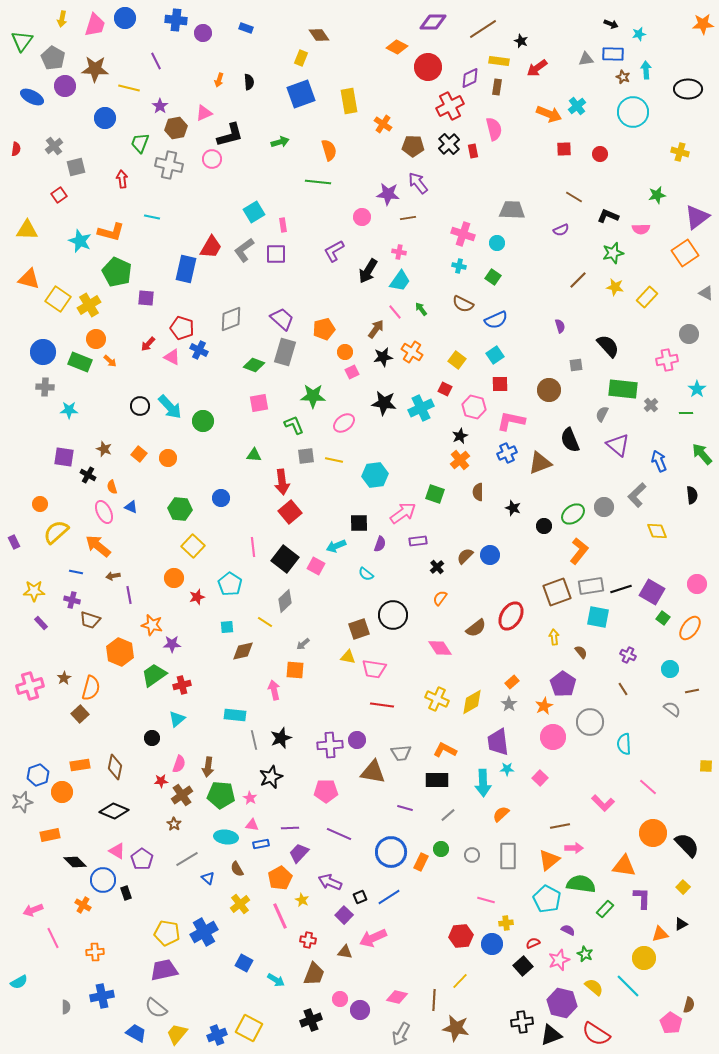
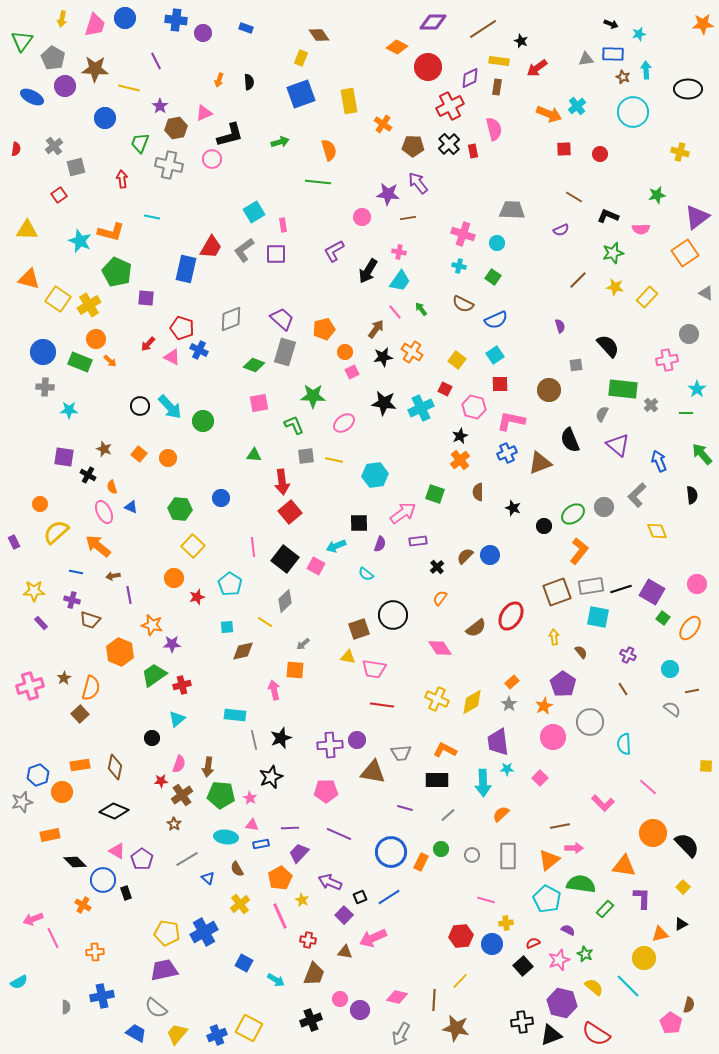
pink arrow at (33, 910): moved 9 px down
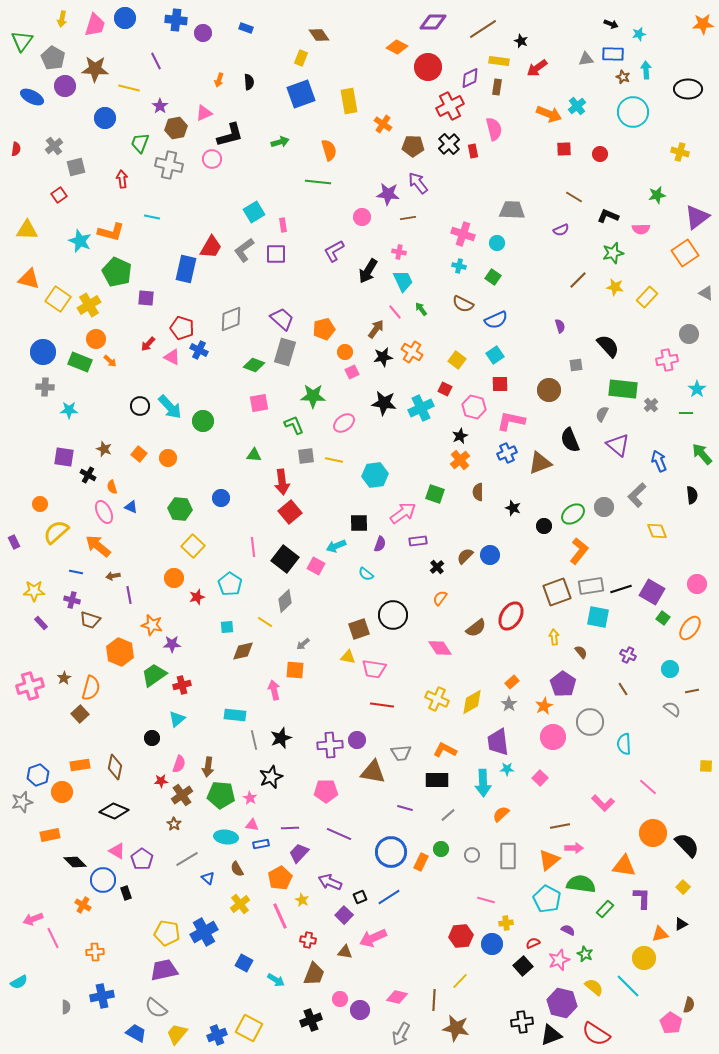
cyan trapezoid at (400, 281): moved 3 px right; rotated 60 degrees counterclockwise
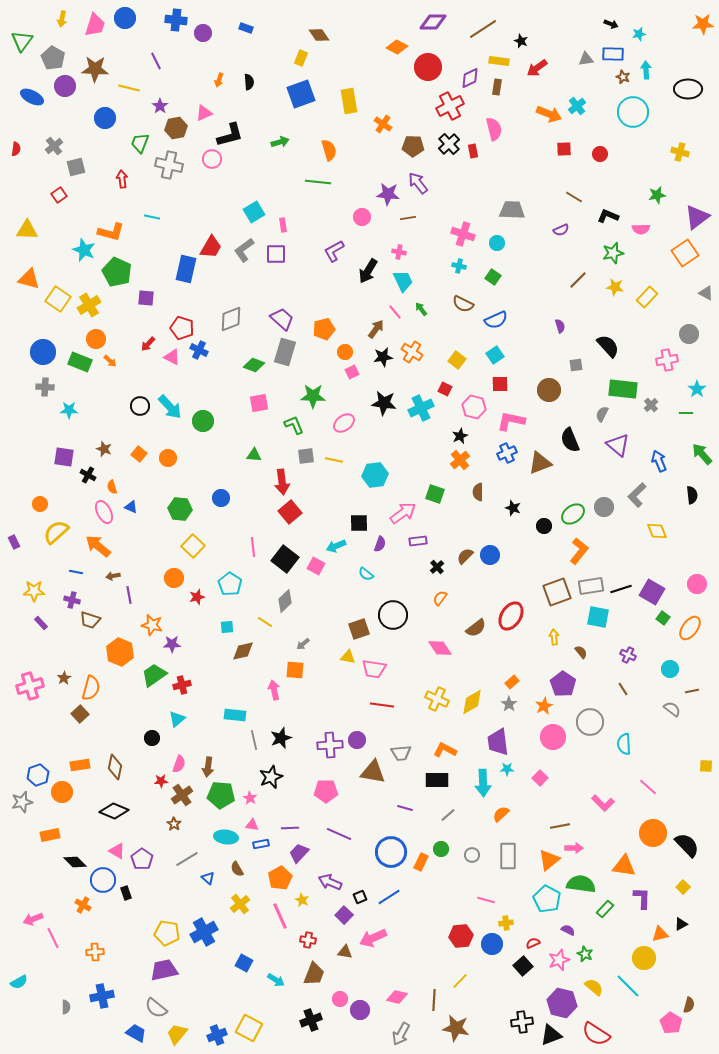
cyan star at (80, 241): moved 4 px right, 9 px down
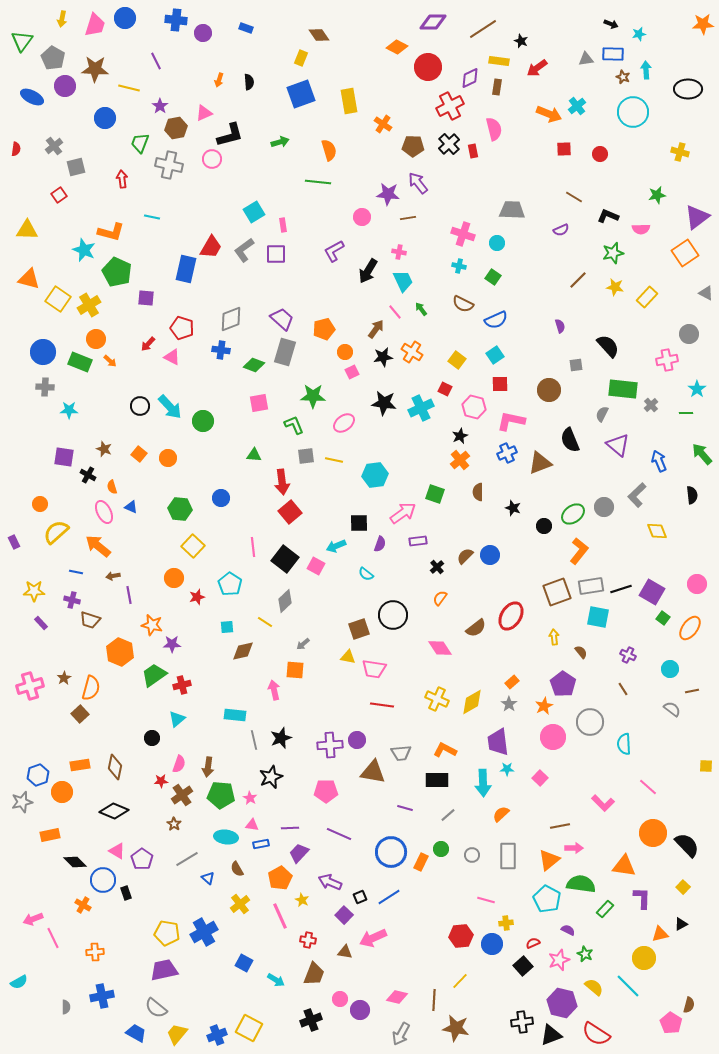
blue cross at (199, 350): moved 22 px right; rotated 18 degrees counterclockwise
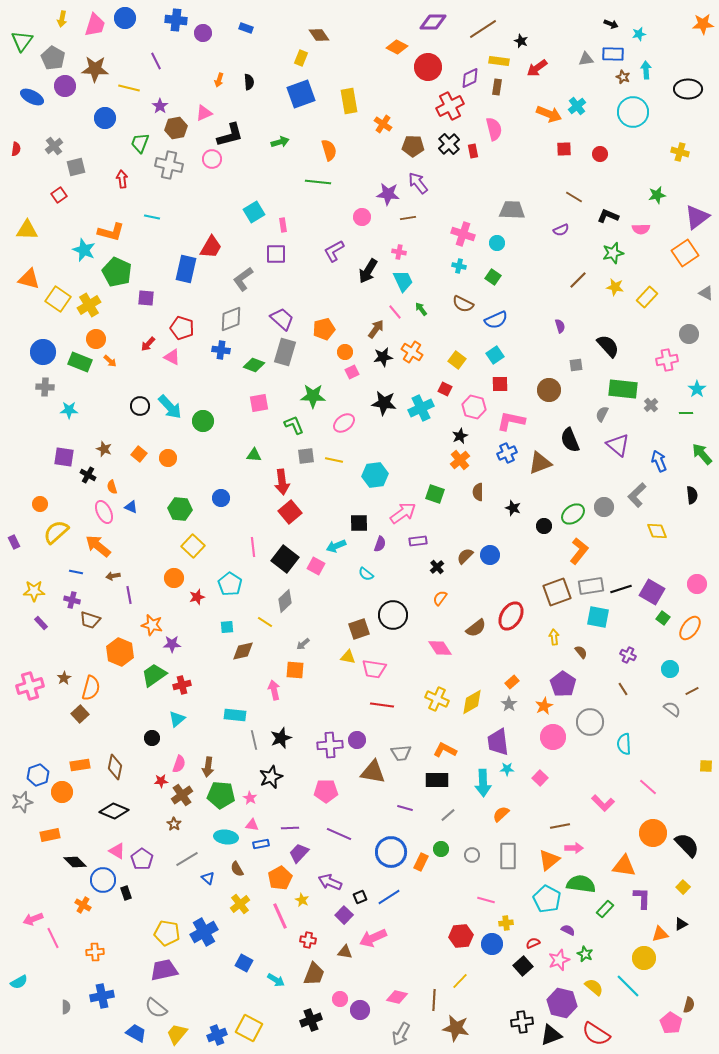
gray L-shape at (244, 250): moved 1 px left, 29 px down
brown line at (692, 691): rotated 16 degrees counterclockwise
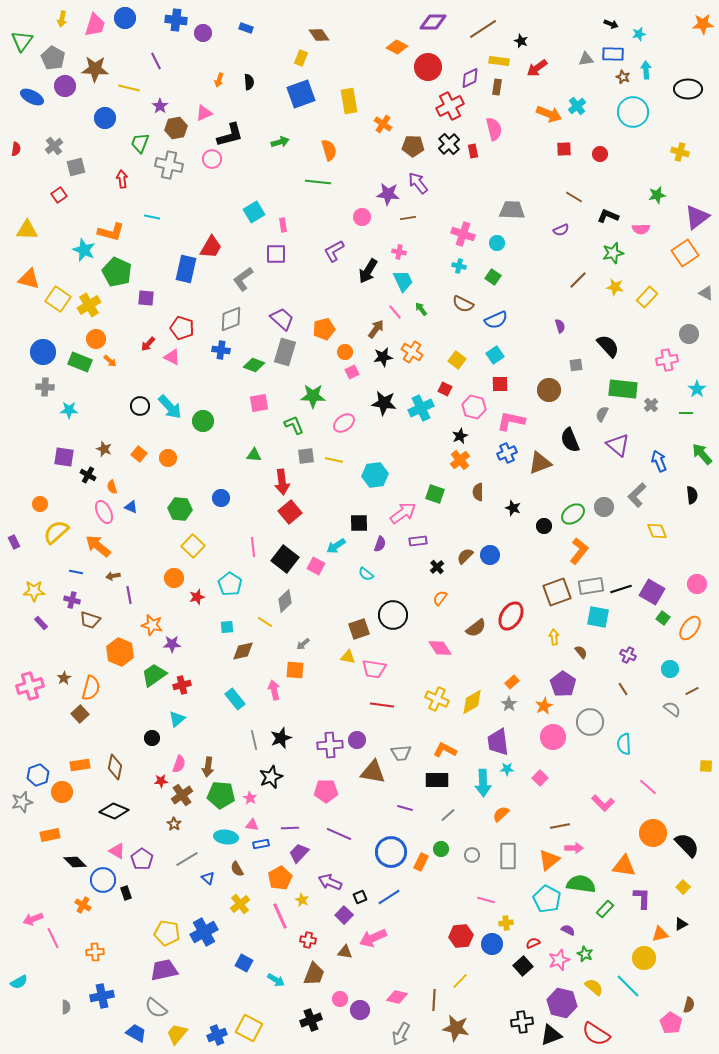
cyan arrow at (336, 546): rotated 12 degrees counterclockwise
cyan rectangle at (235, 715): moved 16 px up; rotated 45 degrees clockwise
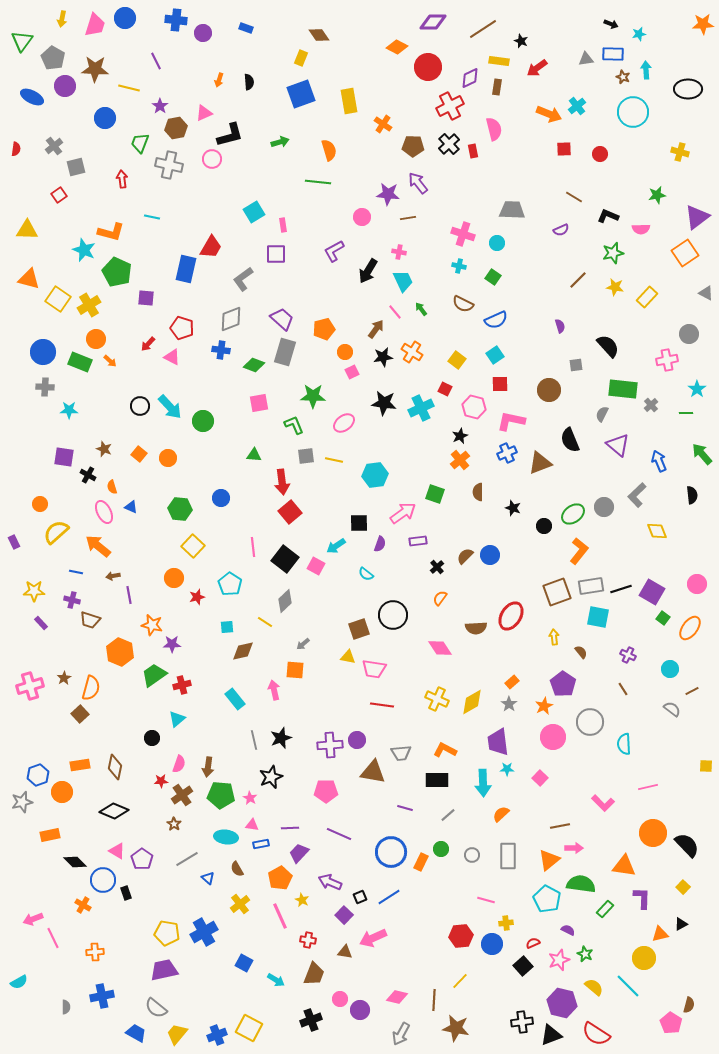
brown semicircle at (476, 628): rotated 35 degrees clockwise
pink line at (648, 787): rotated 54 degrees counterclockwise
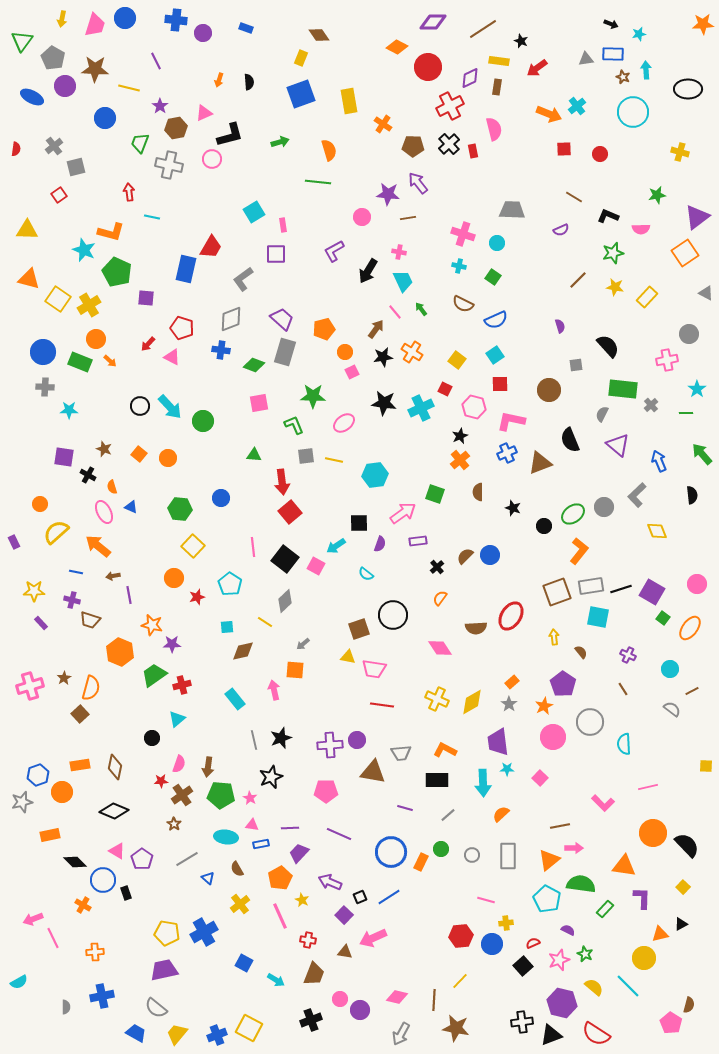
red arrow at (122, 179): moved 7 px right, 13 px down
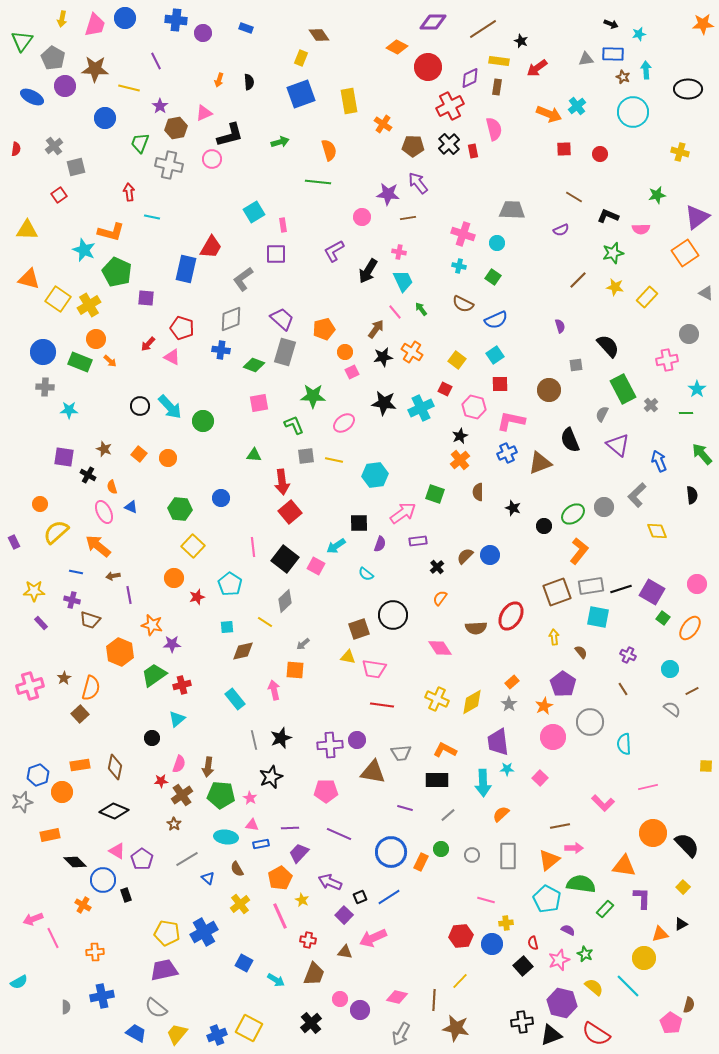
green rectangle at (623, 389): rotated 56 degrees clockwise
black rectangle at (126, 893): moved 2 px down
red semicircle at (533, 943): rotated 80 degrees counterclockwise
black cross at (311, 1020): moved 3 px down; rotated 20 degrees counterclockwise
